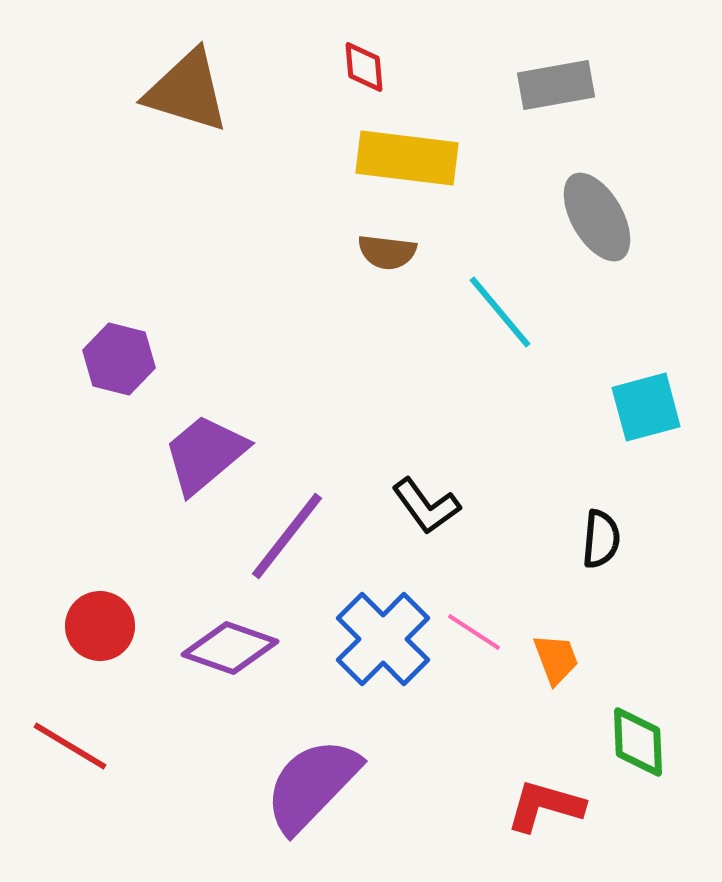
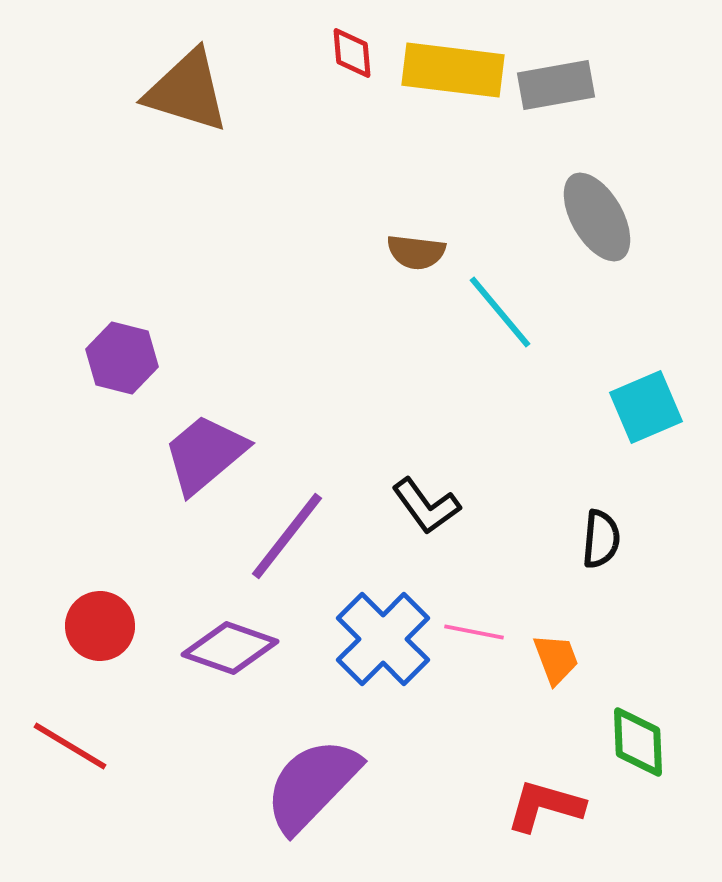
red diamond: moved 12 px left, 14 px up
yellow rectangle: moved 46 px right, 88 px up
brown semicircle: moved 29 px right
purple hexagon: moved 3 px right, 1 px up
cyan square: rotated 8 degrees counterclockwise
pink line: rotated 22 degrees counterclockwise
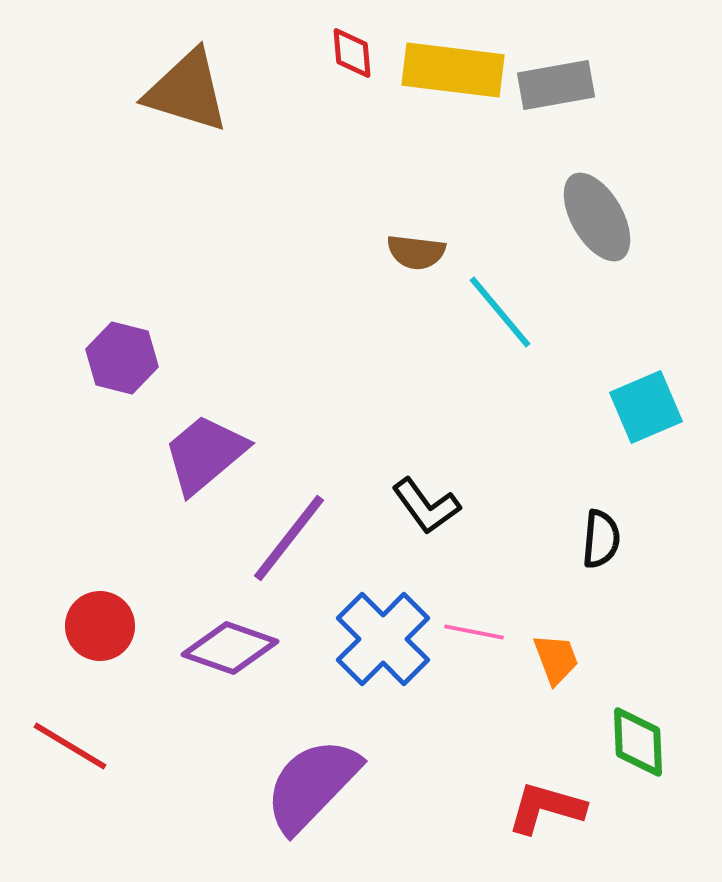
purple line: moved 2 px right, 2 px down
red L-shape: moved 1 px right, 2 px down
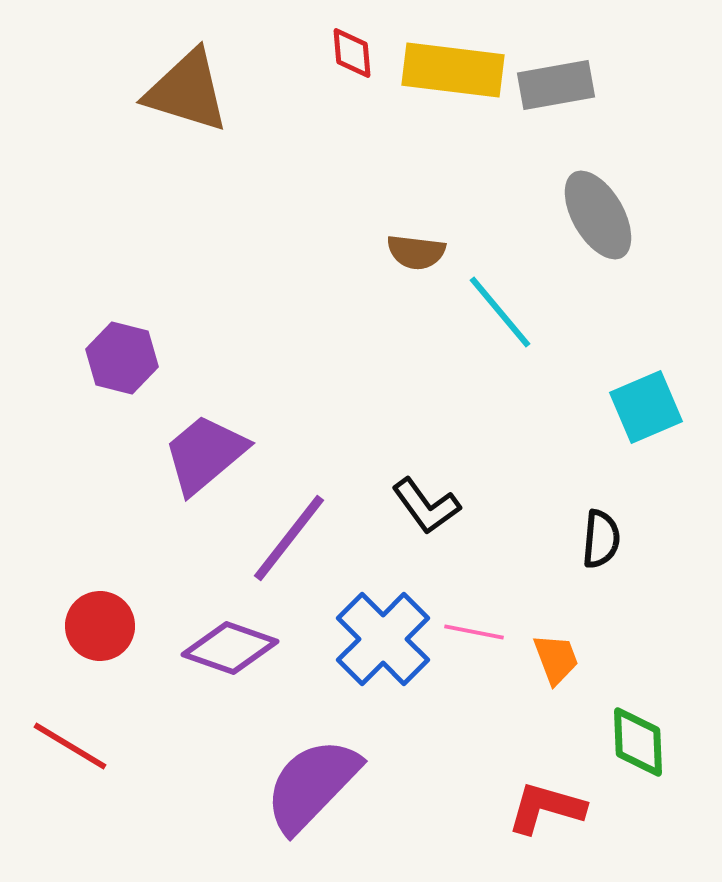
gray ellipse: moved 1 px right, 2 px up
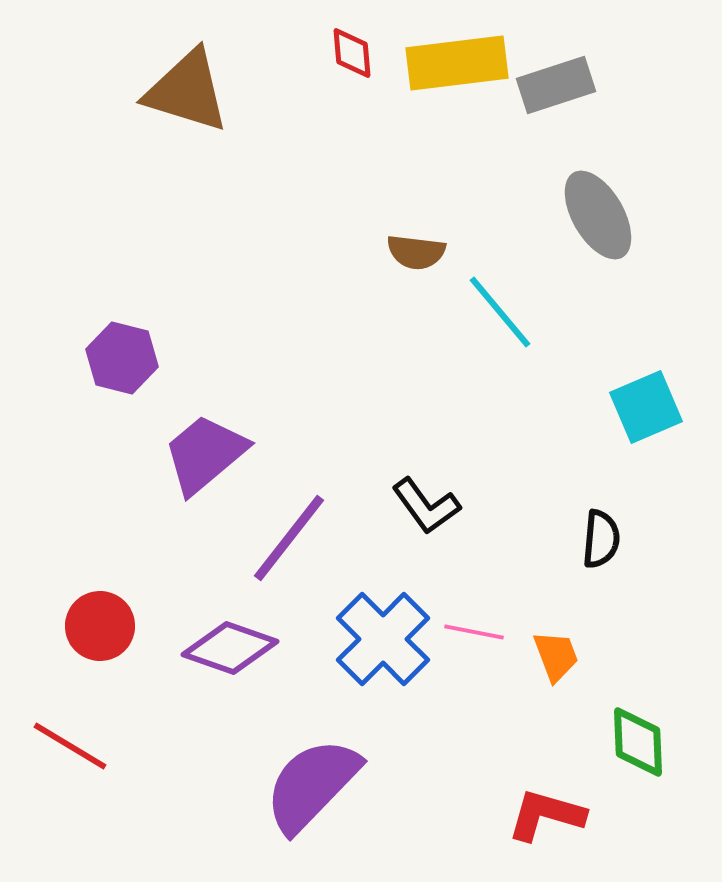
yellow rectangle: moved 4 px right, 7 px up; rotated 14 degrees counterclockwise
gray rectangle: rotated 8 degrees counterclockwise
orange trapezoid: moved 3 px up
red L-shape: moved 7 px down
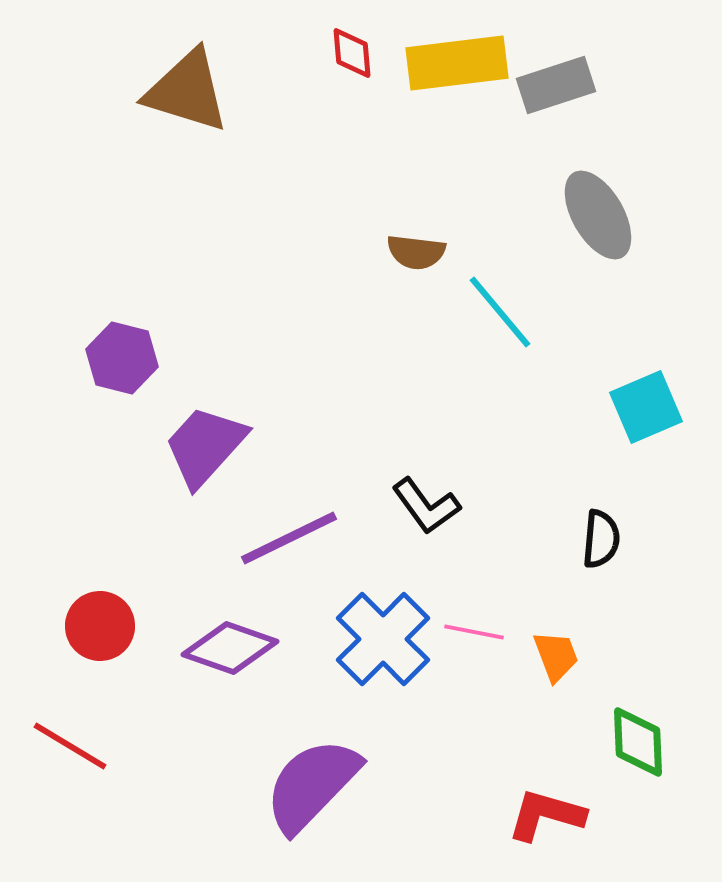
purple trapezoid: moved 8 px up; rotated 8 degrees counterclockwise
purple line: rotated 26 degrees clockwise
